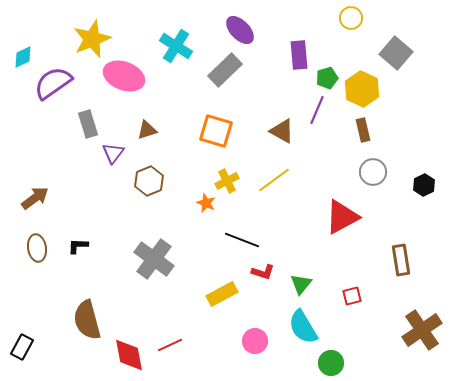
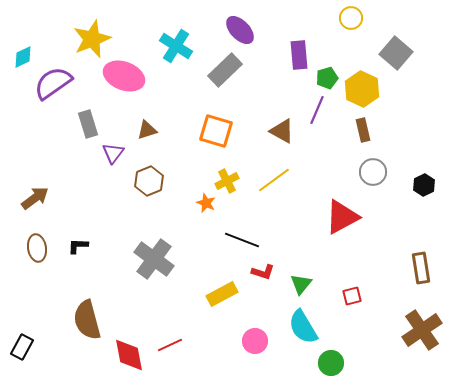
brown rectangle at (401, 260): moved 20 px right, 8 px down
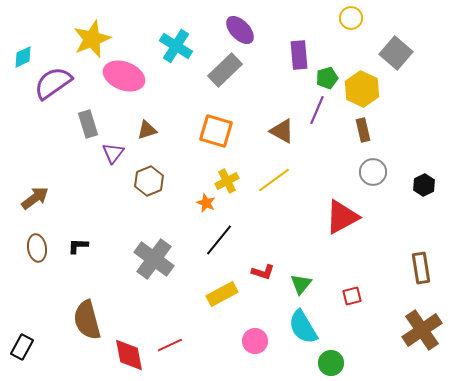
black line at (242, 240): moved 23 px left; rotated 72 degrees counterclockwise
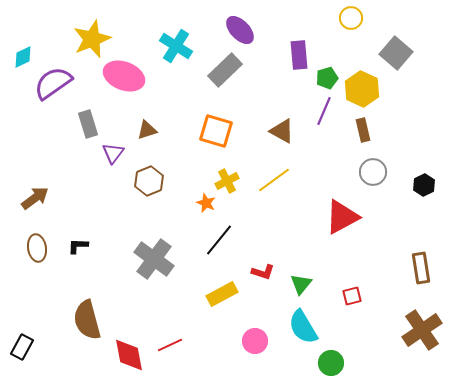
purple line at (317, 110): moved 7 px right, 1 px down
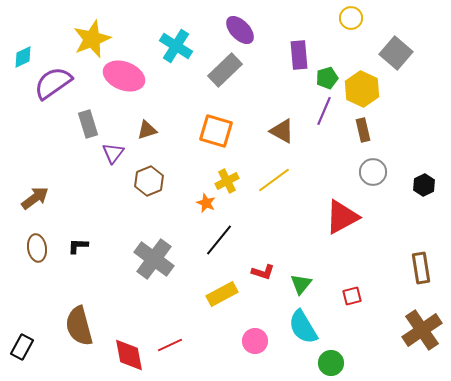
brown semicircle at (87, 320): moved 8 px left, 6 px down
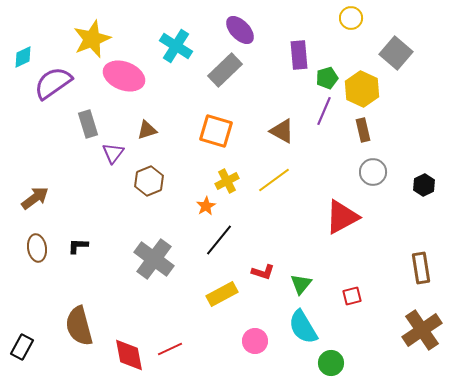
orange star at (206, 203): moved 3 px down; rotated 18 degrees clockwise
red line at (170, 345): moved 4 px down
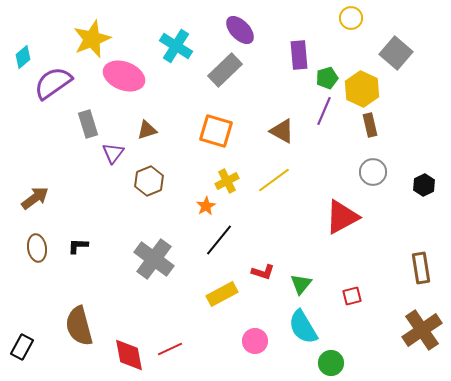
cyan diamond at (23, 57): rotated 15 degrees counterclockwise
brown rectangle at (363, 130): moved 7 px right, 5 px up
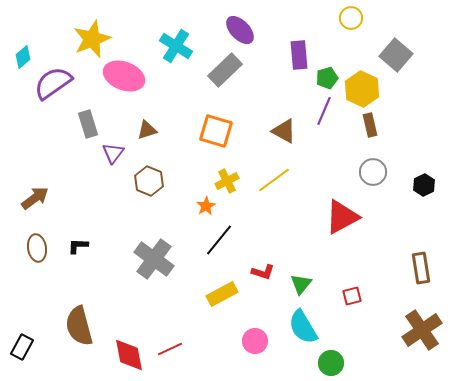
gray square at (396, 53): moved 2 px down
brown triangle at (282, 131): moved 2 px right
brown hexagon at (149, 181): rotated 16 degrees counterclockwise
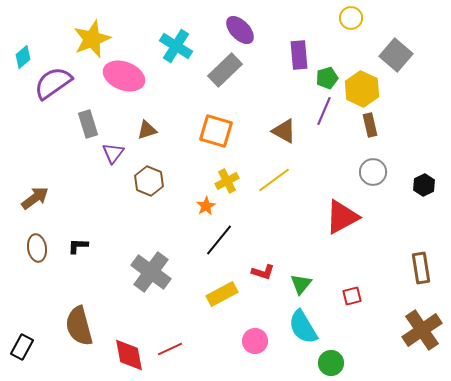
gray cross at (154, 259): moved 3 px left, 13 px down
